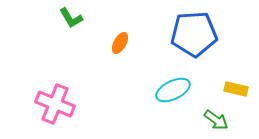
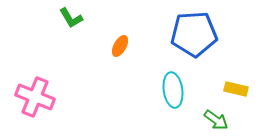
orange ellipse: moved 3 px down
cyan ellipse: rotated 72 degrees counterclockwise
pink cross: moved 20 px left, 7 px up
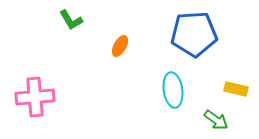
green L-shape: moved 2 px down
pink cross: rotated 27 degrees counterclockwise
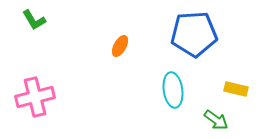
green L-shape: moved 37 px left
pink cross: rotated 9 degrees counterclockwise
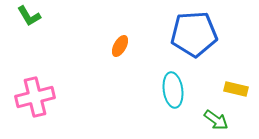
green L-shape: moved 5 px left, 4 px up
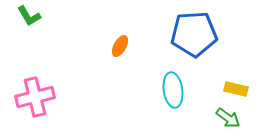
green arrow: moved 12 px right, 2 px up
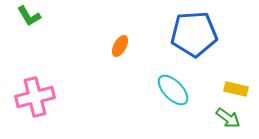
cyan ellipse: rotated 36 degrees counterclockwise
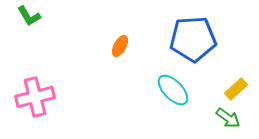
blue pentagon: moved 1 px left, 5 px down
yellow rectangle: rotated 55 degrees counterclockwise
